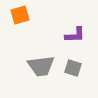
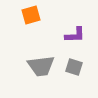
orange square: moved 11 px right
gray square: moved 1 px right, 1 px up
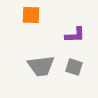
orange square: rotated 18 degrees clockwise
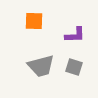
orange square: moved 3 px right, 6 px down
gray trapezoid: rotated 8 degrees counterclockwise
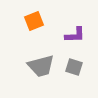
orange square: rotated 24 degrees counterclockwise
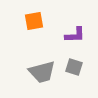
orange square: rotated 12 degrees clockwise
gray trapezoid: moved 1 px right, 6 px down
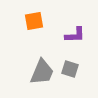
gray square: moved 4 px left, 2 px down
gray trapezoid: rotated 52 degrees counterclockwise
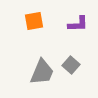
purple L-shape: moved 3 px right, 11 px up
gray square: moved 1 px right, 4 px up; rotated 24 degrees clockwise
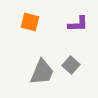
orange square: moved 4 px left, 1 px down; rotated 24 degrees clockwise
